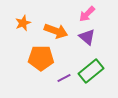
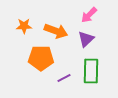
pink arrow: moved 2 px right, 1 px down
orange star: moved 1 px right, 3 px down; rotated 21 degrees clockwise
purple triangle: moved 1 px left, 2 px down; rotated 36 degrees clockwise
green rectangle: rotated 50 degrees counterclockwise
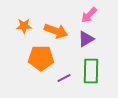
purple triangle: rotated 12 degrees clockwise
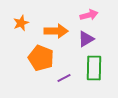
pink arrow: rotated 150 degrees counterclockwise
orange star: moved 3 px left, 3 px up; rotated 21 degrees counterclockwise
orange arrow: rotated 20 degrees counterclockwise
orange pentagon: rotated 20 degrees clockwise
green rectangle: moved 3 px right, 3 px up
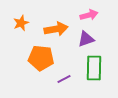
orange arrow: moved 2 px up; rotated 10 degrees counterclockwise
purple triangle: rotated 12 degrees clockwise
orange pentagon: rotated 15 degrees counterclockwise
purple line: moved 1 px down
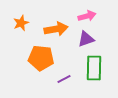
pink arrow: moved 2 px left, 1 px down
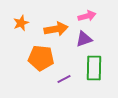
purple triangle: moved 2 px left
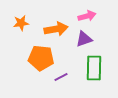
orange star: rotated 14 degrees clockwise
purple line: moved 3 px left, 2 px up
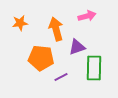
orange star: moved 1 px left
orange arrow: rotated 95 degrees counterclockwise
purple triangle: moved 7 px left, 8 px down
